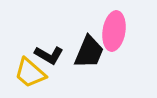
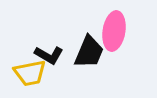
yellow trapezoid: rotated 52 degrees counterclockwise
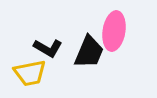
black L-shape: moved 1 px left, 7 px up
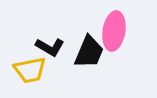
black L-shape: moved 2 px right, 1 px up
yellow trapezoid: moved 3 px up
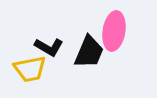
black L-shape: moved 1 px left
yellow trapezoid: moved 1 px up
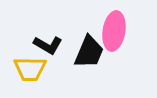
black L-shape: moved 1 px left, 2 px up
yellow trapezoid: rotated 12 degrees clockwise
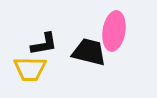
black L-shape: moved 4 px left, 1 px up; rotated 40 degrees counterclockwise
black trapezoid: rotated 99 degrees counterclockwise
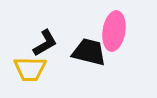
black L-shape: moved 1 px right, 1 px up; rotated 20 degrees counterclockwise
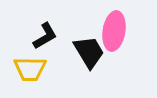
black L-shape: moved 7 px up
black trapezoid: rotated 45 degrees clockwise
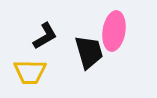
black trapezoid: rotated 15 degrees clockwise
yellow trapezoid: moved 3 px down
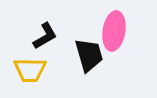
black trapezoid: moved 3 px down
yellow trapezoid: moved 2 px up
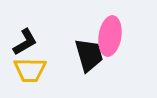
pink ellipse: moved 4 px left, 5 px down
black L-shape: moved 20 px left, 6 px down
